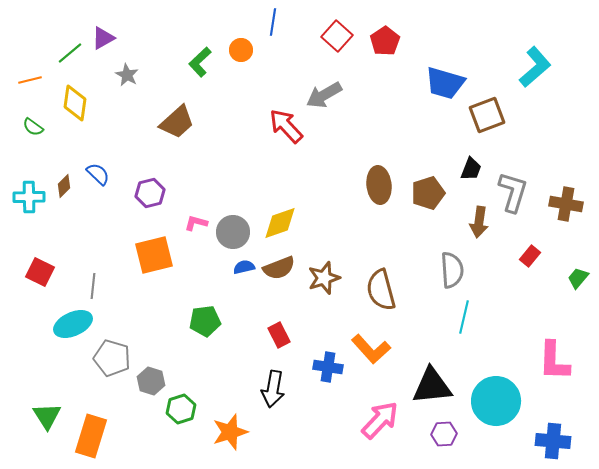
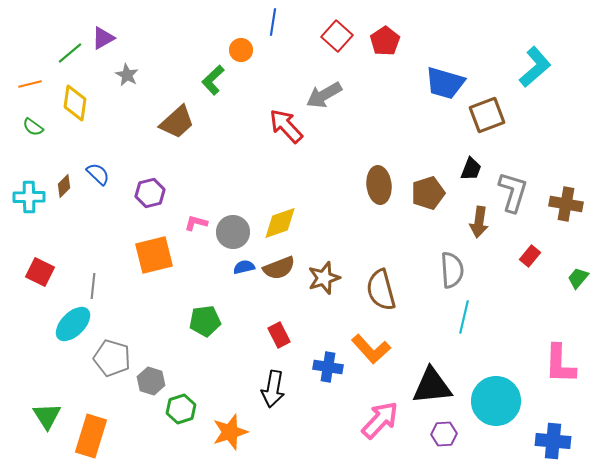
green L-shape at (200, 62): moved 13 px right, 18 px down
orange line at (30, 80): moved 4 px down
cyan ellipse at (73, 324): rotated 21 degrees counterclockwise
pink L-shape at (554, 361): moved 6 px right, 3 px down
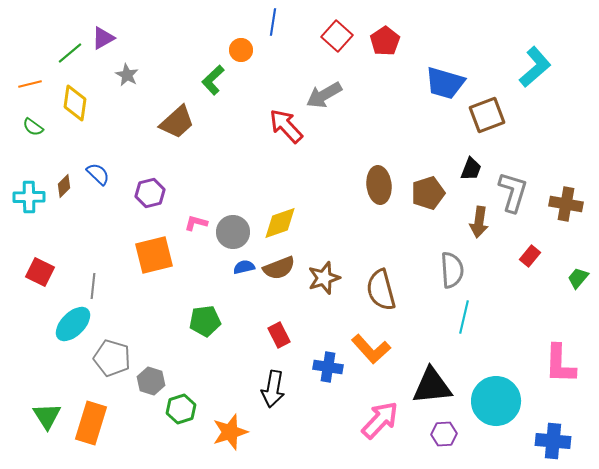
orange rectangle at (91, 436): moved 13 px up
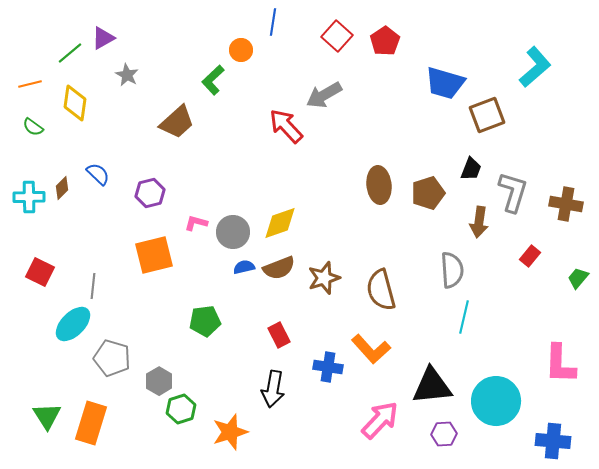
brown diamond at (64, 186): moved 2 px left, 2 px down
gray hexagon at (151, 381): moved 8 px right; rotated 12 degrees clockwise
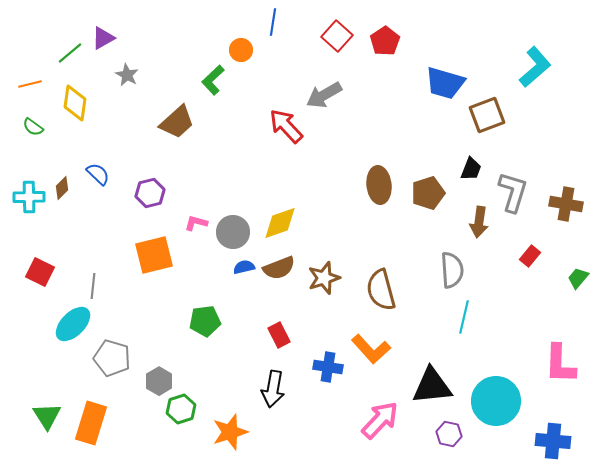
purple hexagon at (444, 434): moved 5 px right; rotated 15 degrees clockwise
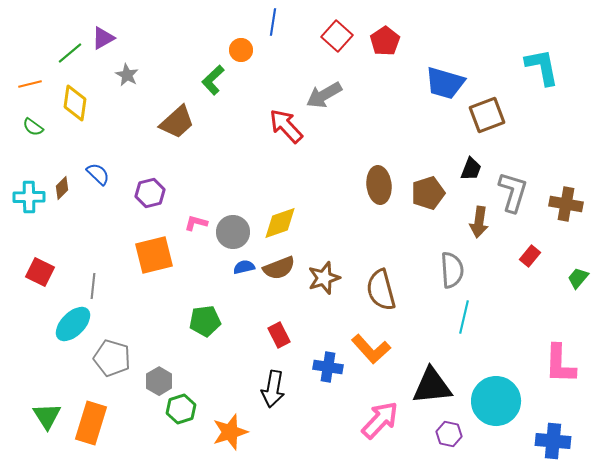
cyan L-shape at (535, 67): moved 7 px right; rotated 60 degrees counterclockwise
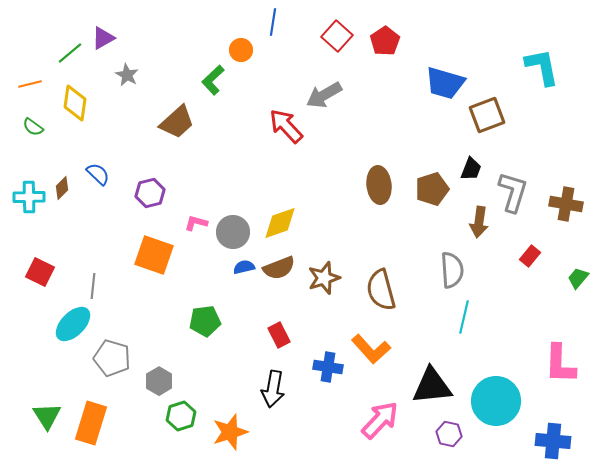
brown pentagon at (428, 193): moved 4 px right, 4 px up
orange square at (154, 255): rotated 33 degrees clockwise
green hexagon at (181, 409): moved 7 px down
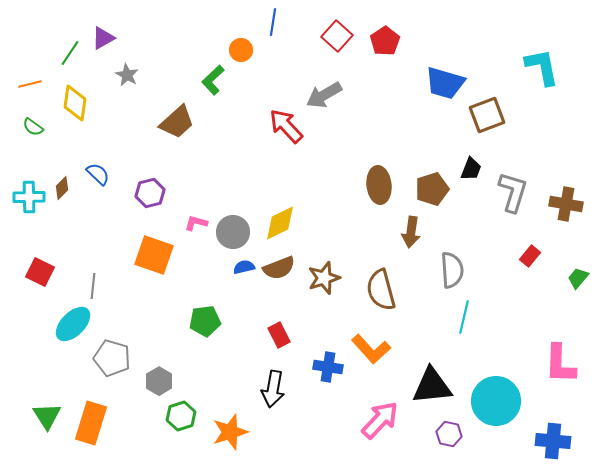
green line at (70, 53): rotated 16 degrees counterclockwise
brown arrow at (479, 222): moved 68 px left, 10 px down
yellow diamond at (280, 223): rotated 6 degrees counterclockwise
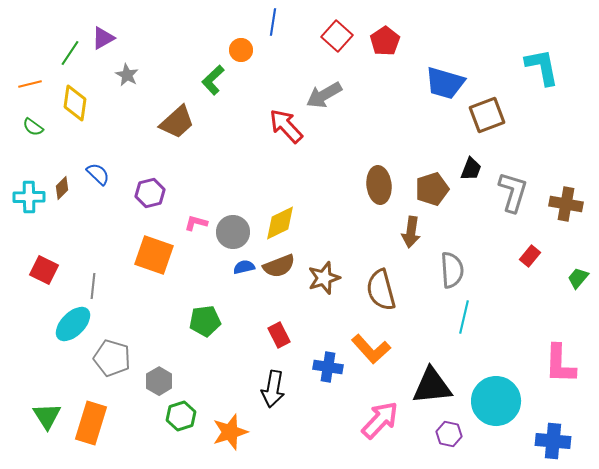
brown semicircle at (279, 268): moved 2 px up
red square at (40, 272): moved 4 px right, 2 px up
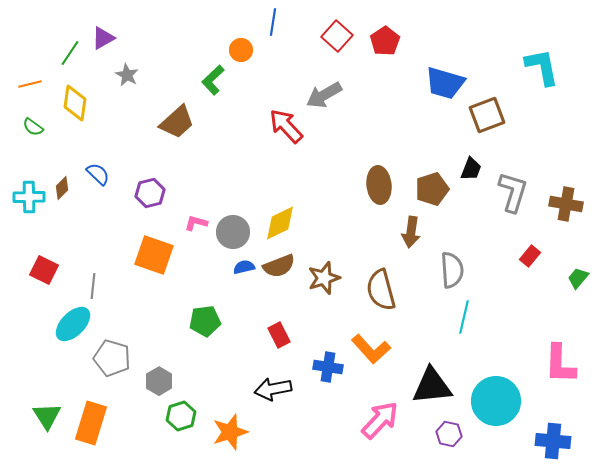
black arrow at (273, 389): rotated 69 degrees clockwise
